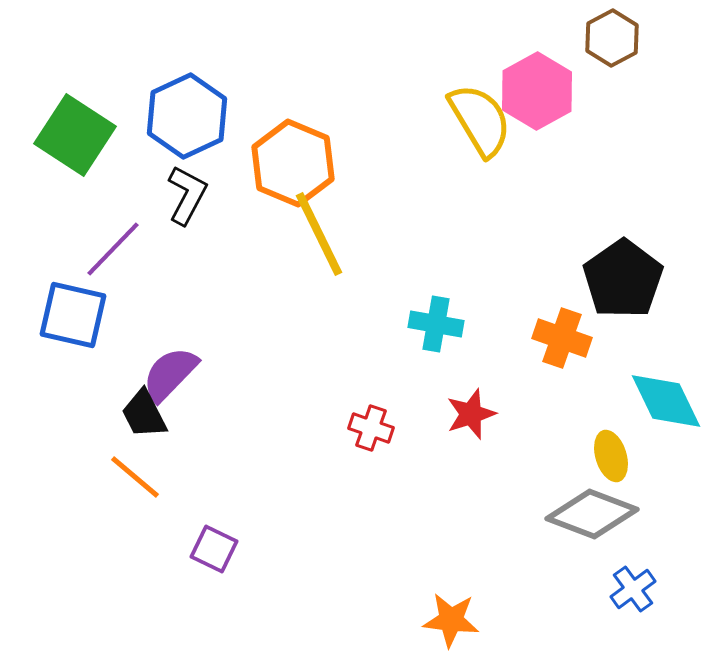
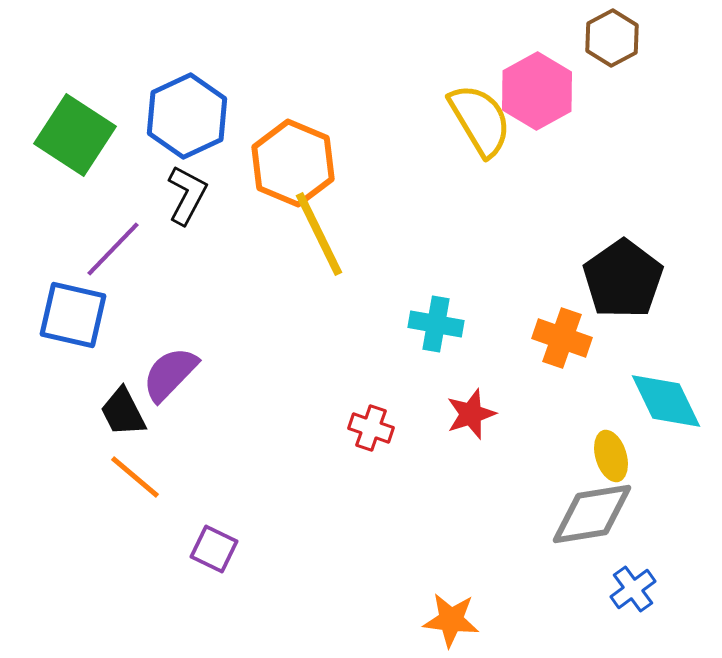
black trapezoid: moved 21 px left, 2 px up
gray diamond: rotated 30 degrees counterclockwise
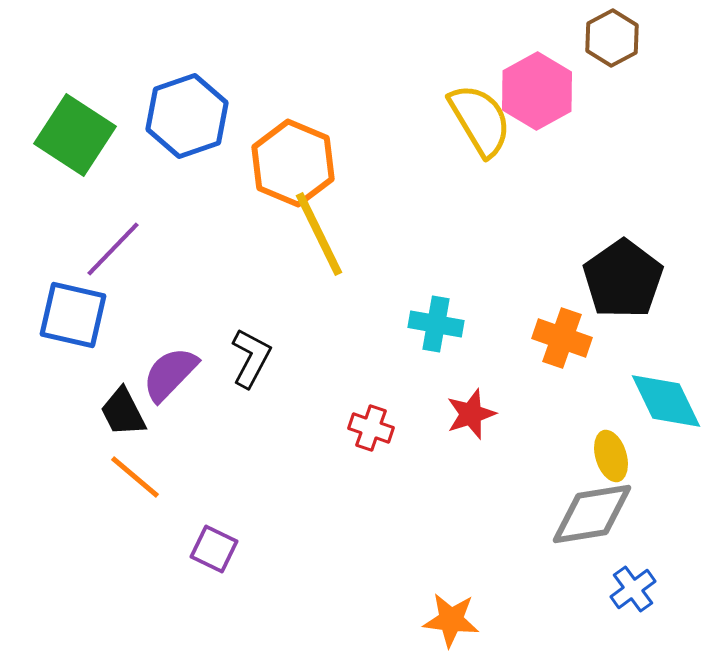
blue hexagon: rotated 6 degrees clockwise
black L-shape: moved 64 px right, 163 px down
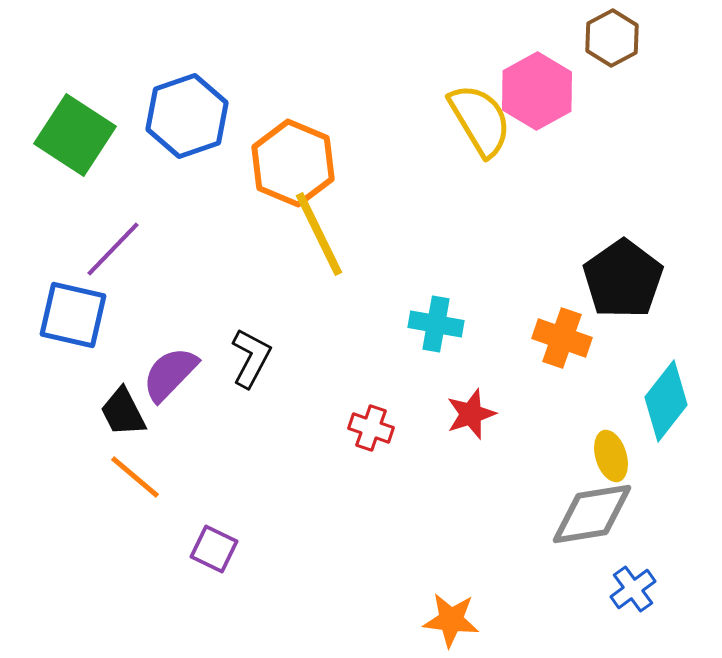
cyan diamond: rotated 64 degrees clockwise
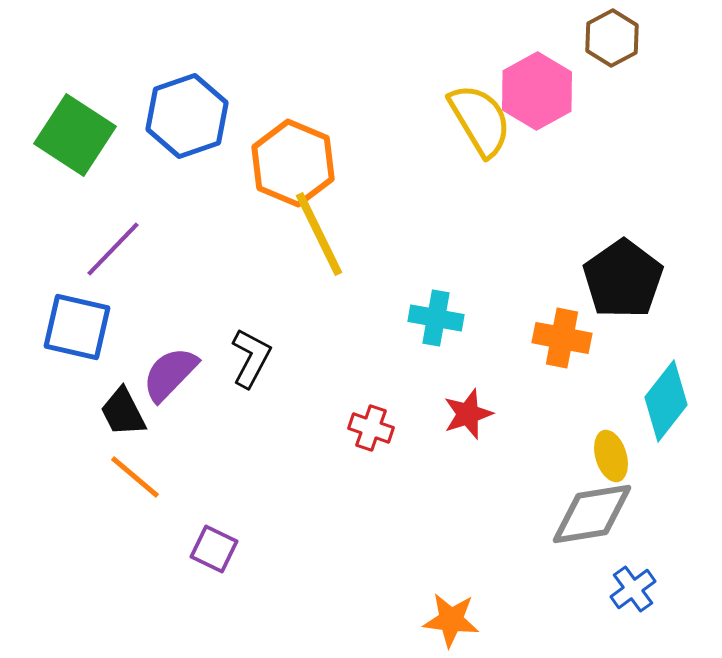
blue square: moved 4 px right, 12 px down
cyan cross: moved 6 px up
orange cross: rotated 8 degrees counterclockwise
red star: moved 3 px left
